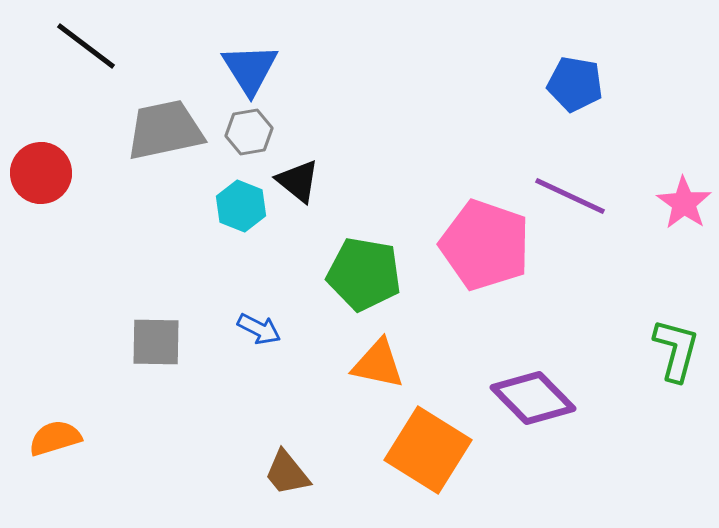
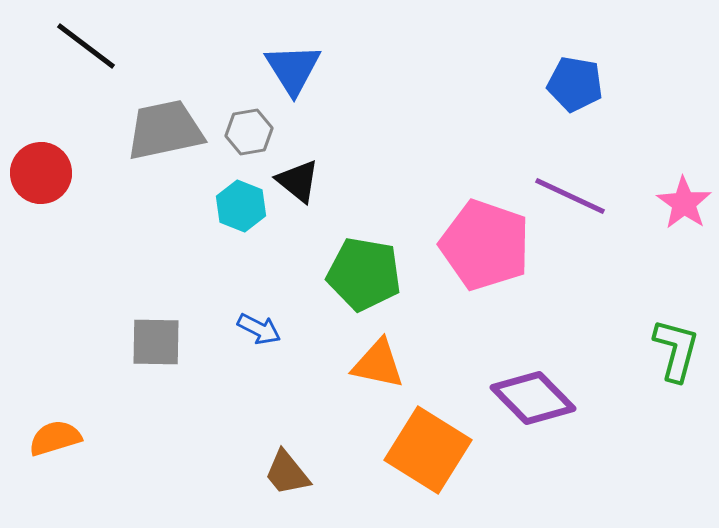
blue triangle: moved 43 px right
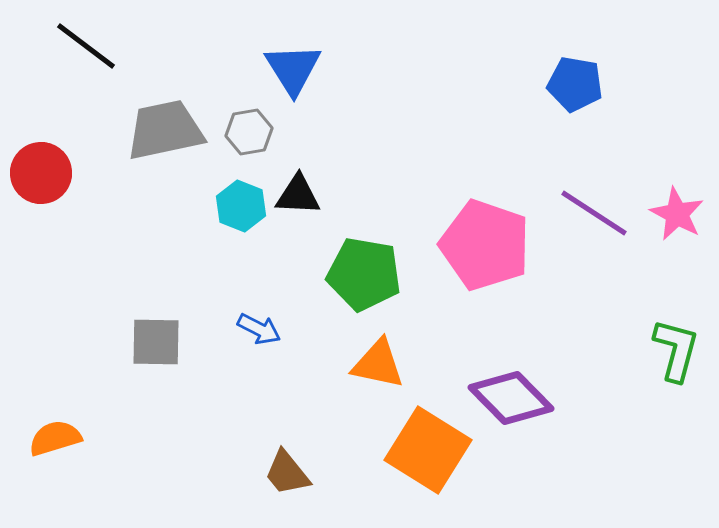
black triangle: moved 14 px down; rotated 36 degrees counterclockwise
purple line: moved 24 px right, 17 px down; rotated 8 degrees clockwise
pink star: moved 7 px left, 11 px down; rotated 6 degrees counterclockwise
purple diamond: moved 22 px left
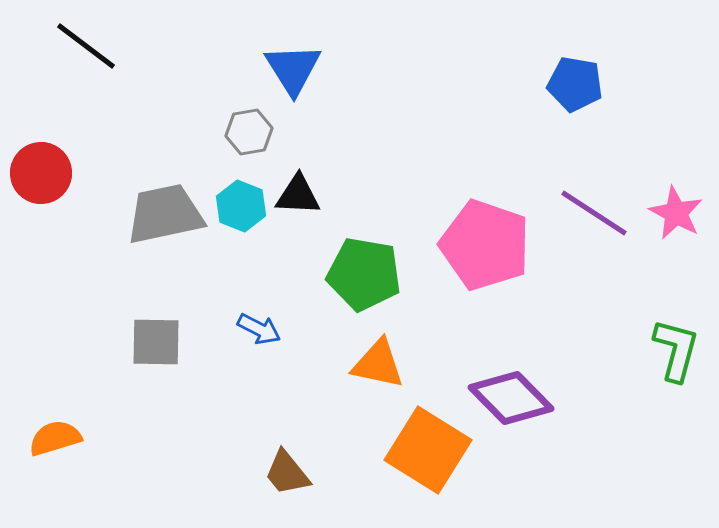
gray trapezoid: moved 84 px down
pink star: moved 1 px left, 1 px up
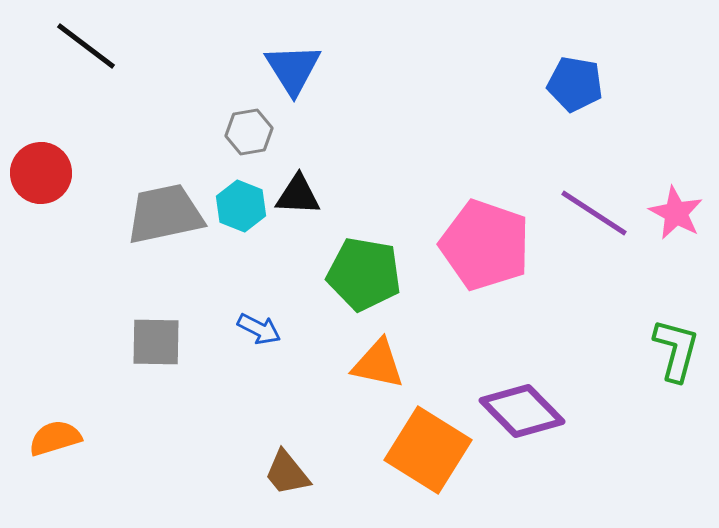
purple diamond: moved 11 px right, 13 px down
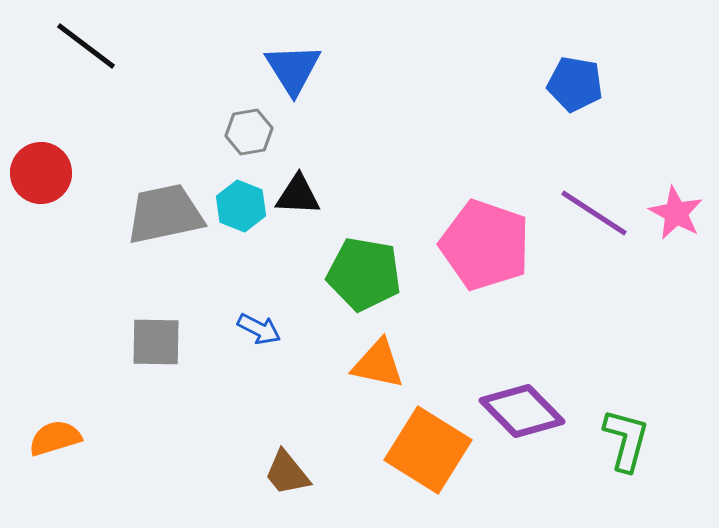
green L-shape: moved 50 px left, 90 px down
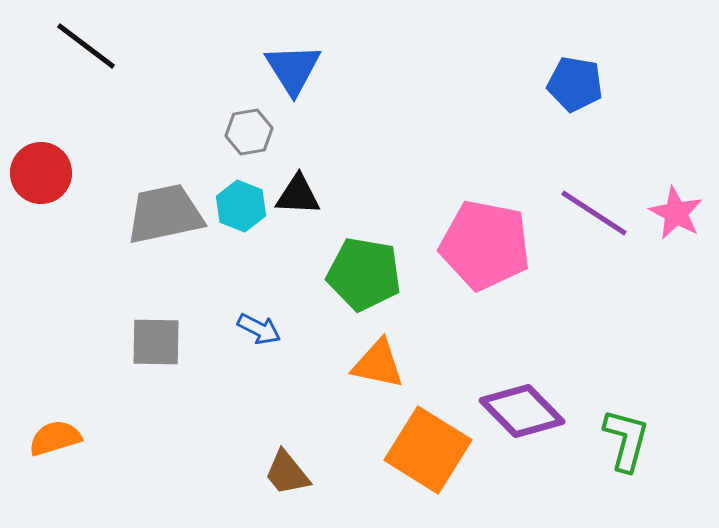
pink pentagon: rotated 8 degrees counterclockwise
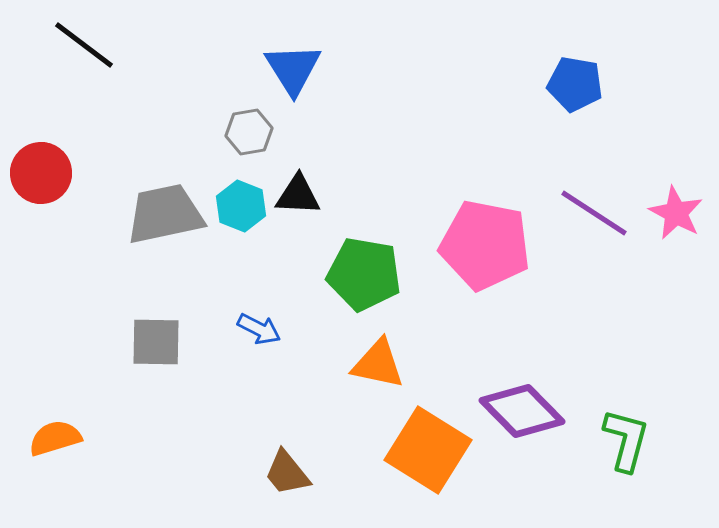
black line: moved 2 px left, 1 px up
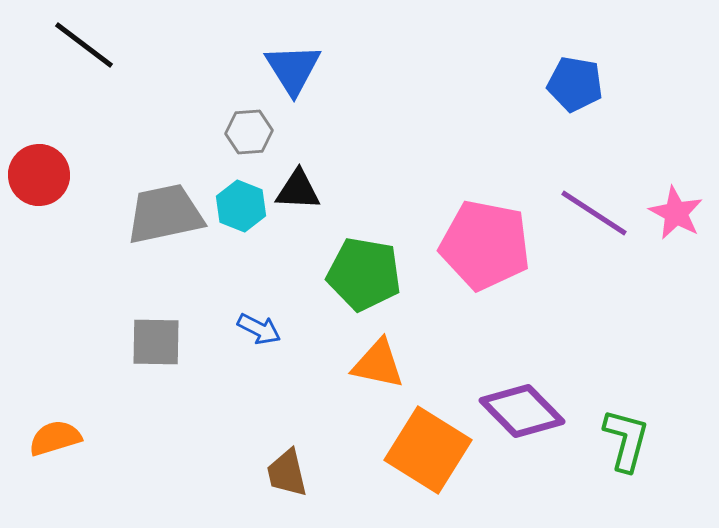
gray hexagon: rotated 6 degrees clockwise
red circle: moved 2 px left, 2 px down
black triangle: moved 5 px up
brown trapezoid: rotated 26 degrees clockwise
